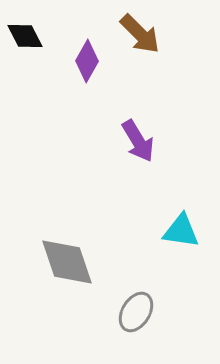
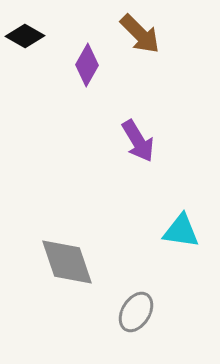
black diamond: rotated 33 degrees counterclockwise
purple diamond: moved 4 px down
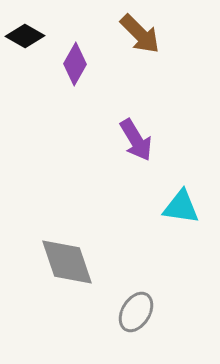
purple diamond: moved 12 px left, 1 px up
purple arrow: moved 2 px left, 1 px up
cyan triangle: moved 24 px up
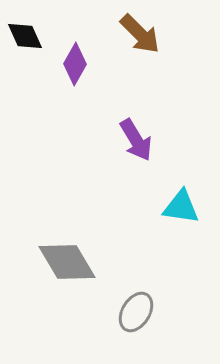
black diamond: rotated 36 degrees clockwise
gray diamond: rotated 12 degrees counterclockwise
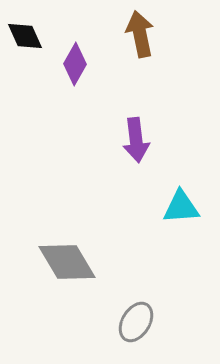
brown arrow: rotated 147 degrees counterclockwise
purple arrow: rotated 24 degrees clockwise
cyan triangle: rotated 12 degrees counterclockwise
gray ellipse: moved 10 px down
